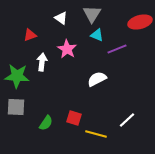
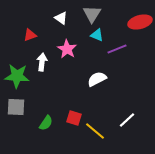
yellow line: moved 1 px left, 3 px up; rotated 25 degrees clockwise
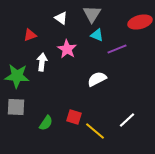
red square: moved 1 px up
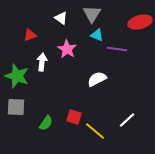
purple line: rotated 30 degrees clockwise
green star: rotated 15 degrees clockwise
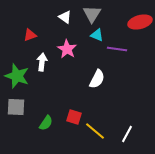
white triangle: moved 4 px right, 1 px up
white semicircle: rotated 144 degrees clockwise
white line: moved 14 px down; rotated 18 degrees counterclockwise
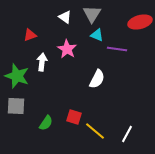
gray square: moved 1 px up
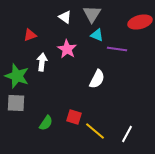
gray square: moved 3 px up
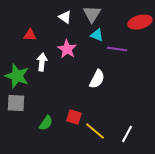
red triangle: rotated 24 degrees clockwise
